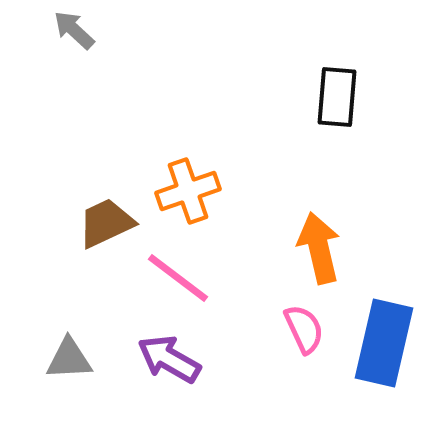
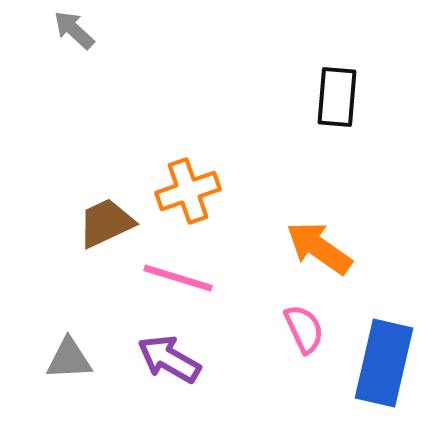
orange arrow: rotated 42 degrees counterclockwise
pink line: rotated 20 degrees counterclockwise
blue rectangle: moved 20 px down
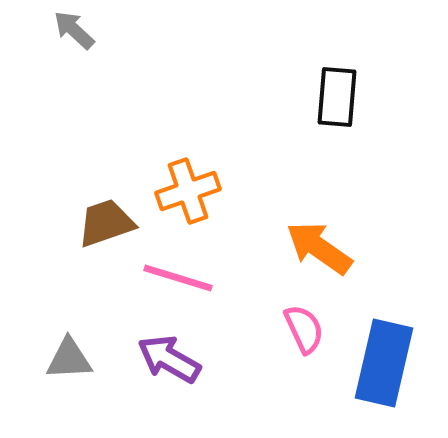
brown trapezoid: rotated 6 degrees clockwise
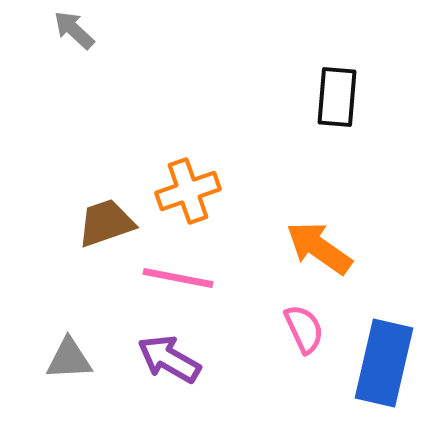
pink line: rotated 6 degrees counterclockwise
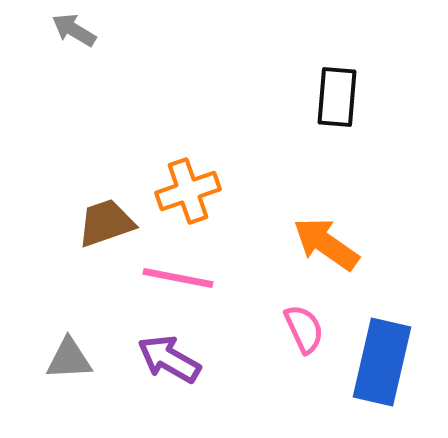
gray arrow: rotated 12 degrees counterclockwise
orange arrow: moved 7 px right, 4 px up
blue rectangle: moved 2 px left, 1 px up
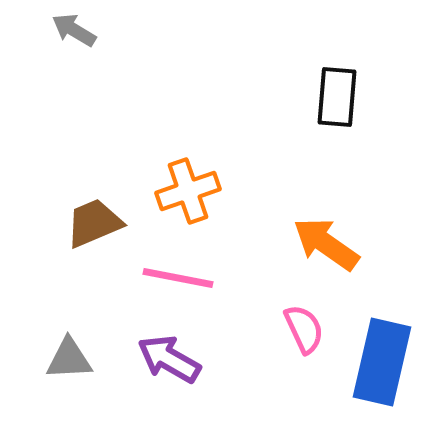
brown trapezoid: moved 12 px left; rotated 4 degrees counterclockwise
